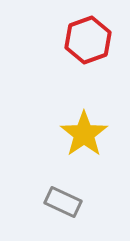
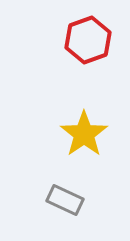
gray rectangle: moved 2 px right, 2 px up
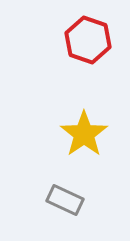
red hexagon: rotated 21 degrees counterclockwise
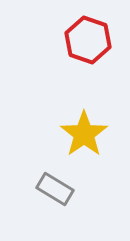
gray rectangle: moved 10 px left, 11 px up; rotated 6 degrees clockwise
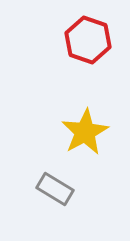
yellow star: moved 1 px right, 2 px up; rotated 6 degrees clockwise
